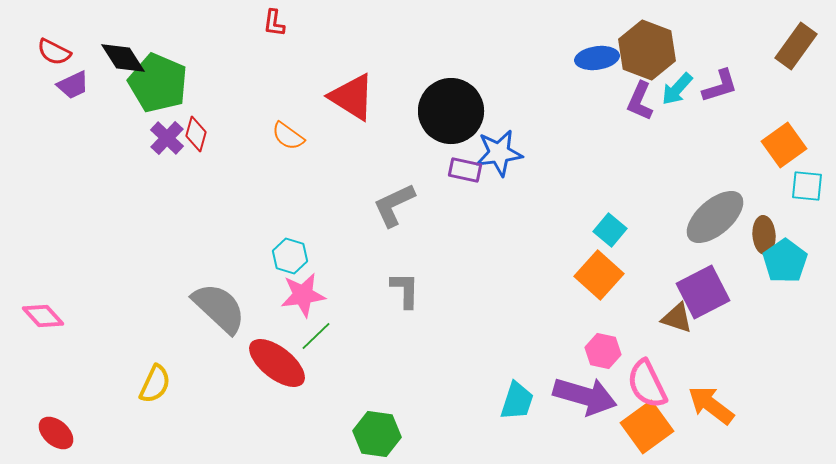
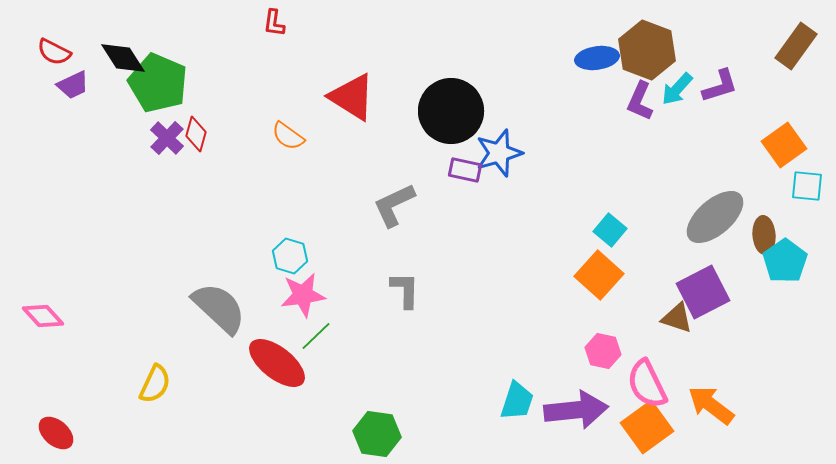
blue star at (499, 153): rotated 9 degrees counterclockwise
purple arrow at (585, 396): moved 9 px left, 14 px down; rotated 22 degrees counterclockwise
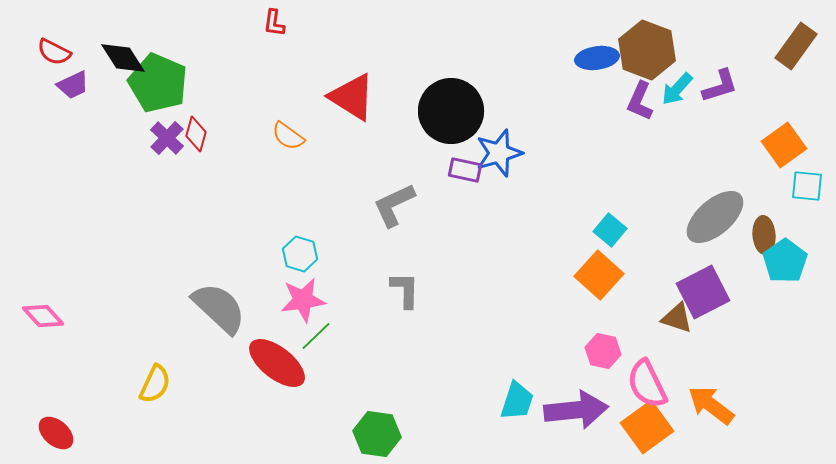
cyan hexagon at (290, 256): moved 10 px right, 2 px up
pink star at (303, 295): moved 5 px down
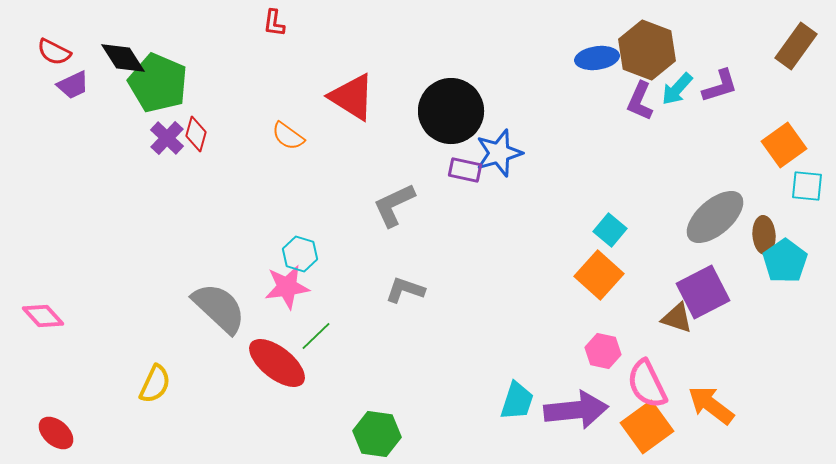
gray L-shape at (405, 290): rotated 72 degrees counterclockwise
pink star at (303, 300): moved 16 px left, 13 px up
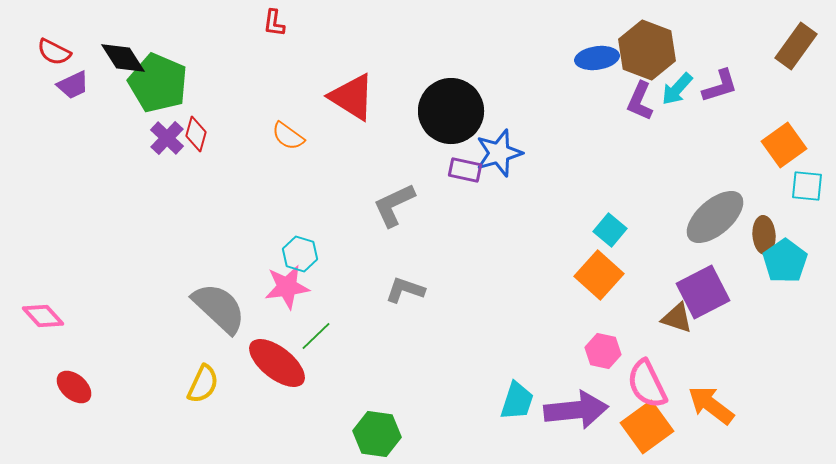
yellow semicircle at (155, 384): moved 48 px right
red ellipse at (56, 433): moved 18 px right, 46 px up
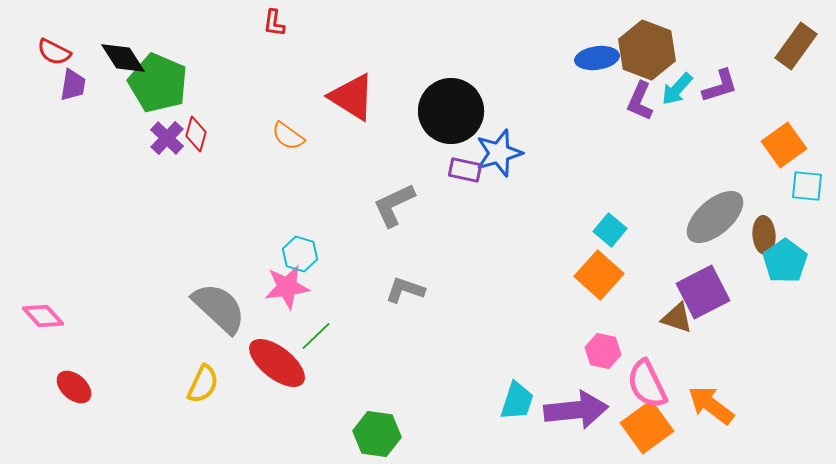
purple trapezoid at (73, 85): rotated 56 degrees counterclockwise
